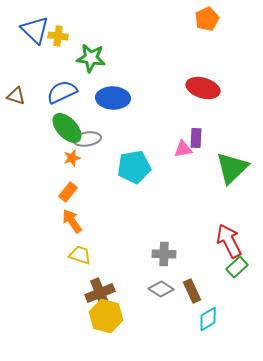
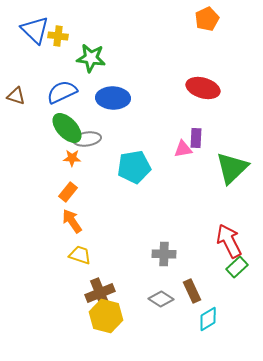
orange star: rotated 18 degrees clockwise
gray diamond: moved 10 px down
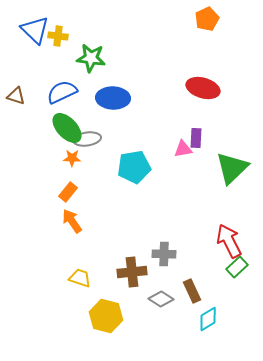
yellow trapezoid: moved 23 px down
brown cross: moved 32 px right, 21 px up; rotated 16 degrees clockwise
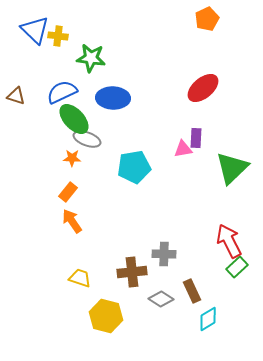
red ellipse: rotated 56 degrees counterclockwise
green ellipse: moved 7 px right, 9 px up
gray ellipse: rotated 28 degrees clockwise
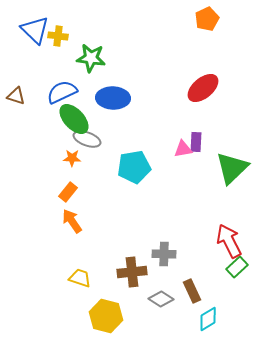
purple rectangle: moved 4 px down
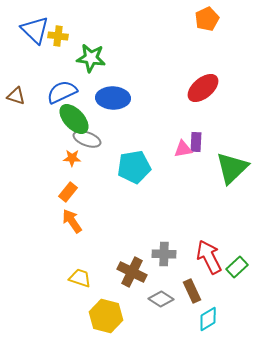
red arrow: moved 20 px left, 16 px down
brown cross: rotated 32 degrees clockwise
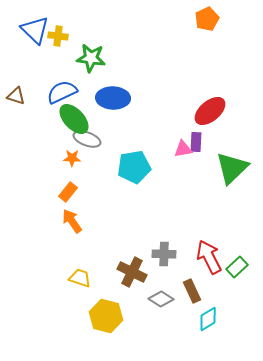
red ellipse: moved 7 px right, 23 px down
